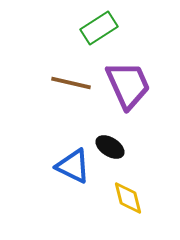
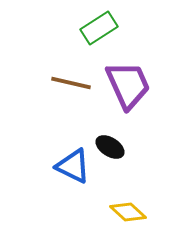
yellow diamond: moved 14 px down; rotated 33 degrees counterclockwise
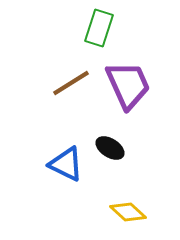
green rectangle: rotated 39 degrees counterclockwise
brown line: rotated 45 degrees counterclockwise
black ellipse: moved 1 px down
blue triangle: moved 7 px left, 2 px up
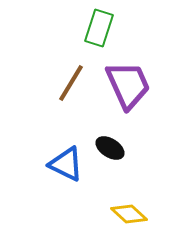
brown line: rotated 27 degrees counterclockwise
yellow diamond: moved 1 px right, 2 px down
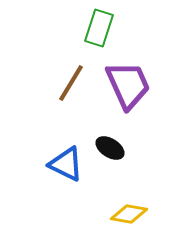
yellow diamond: rotated 33 degrees counterclockwise
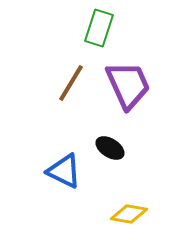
blue triangle: moved 2 px left, 7 px down
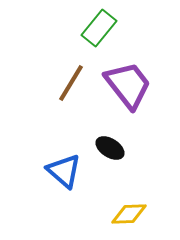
green rectangle: rotated 21 degrees clockwise
purple trapezoid: rotated 14 degrees counterclockwise
blue triangle: rotated 15 degrees clockwise
yellow diamond: rotated 12 degrees counterclockwise
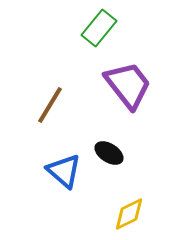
brown line: moved 21 px left, 22 px down
black ellipse: moved 1 px left, 5 px down
yellow diamond: rotated 24 degrees counterclockwise
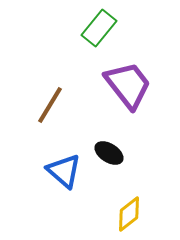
yellow diamond: rotated 12 degrees counterclockwise
